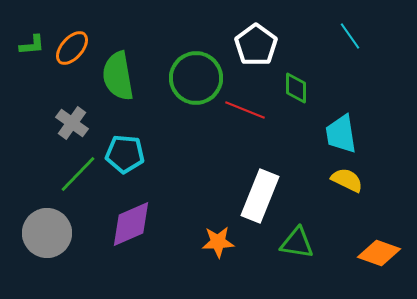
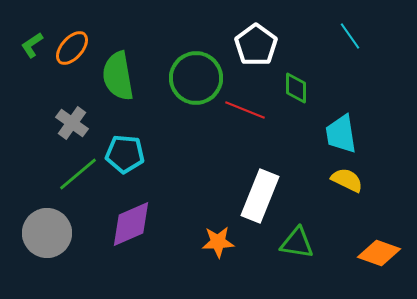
green L-shape: rotated 152 degrees clockwise
green line: rotated 6 degrees clockwise
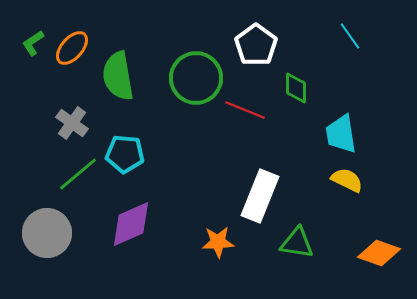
green L-shape: moved 1 px right, 2 px up
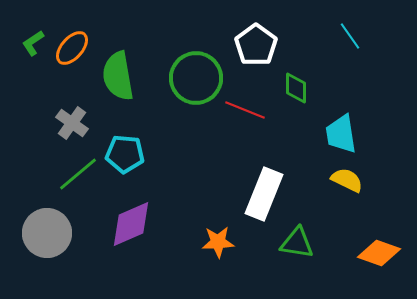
white rectangle: moved 4 px right, 2 px up
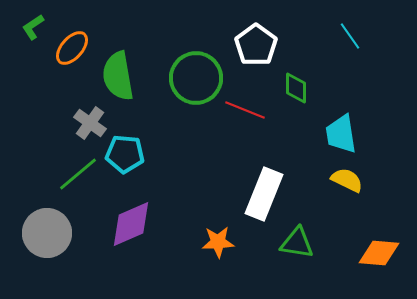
green L-shape: moved 16 px up
gray cross: moved 18 px right
orange diamond: rotated 15 degrees counterclockwise
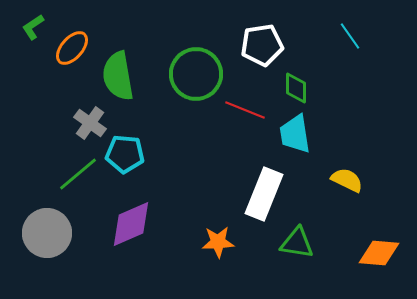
white pentagon: moved 6 px right; rotated 27 degrees clockwise
green circle: moved 4 px up
cyan trapezoid: moved 46 px left
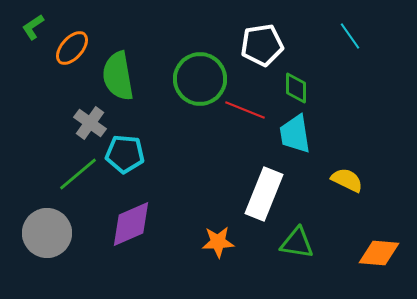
green circle: moved 4 px right, 5 px down
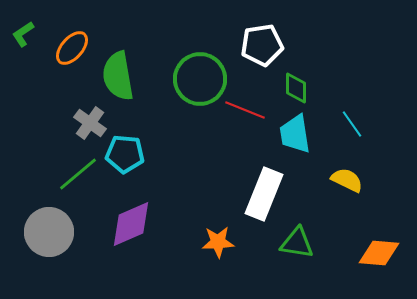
green L-shape: moved 10 px left, 7 px down
cyan line: moved 2 px right, 88 px down
gray circle: moved 2 px right, 1 px up
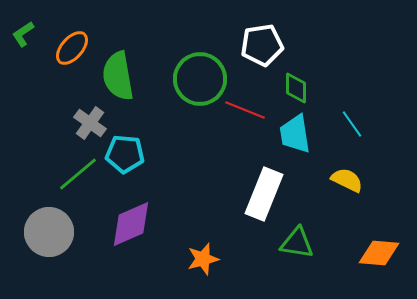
orange star: moved 15 px left, 17 px down; rotated 12 degrees counterclockwise
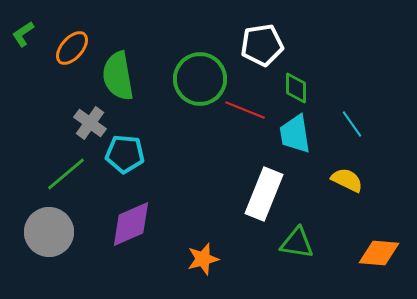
green line: moved 12 px left
